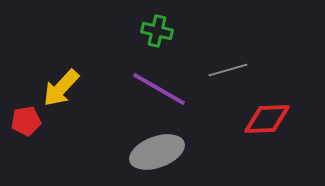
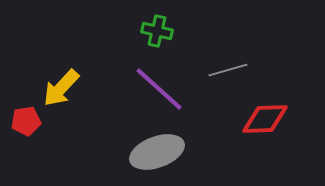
purple line: rotated 12 degrees clockwise
red diamond: moved 2 px left
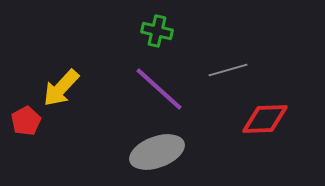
red pentagon: rotated 20 degrees counterclockwise
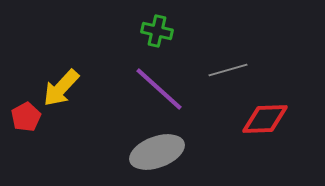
red pentagon: moved 4 px up
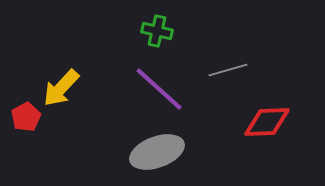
red diamond: moved 2 px right, 3 px down
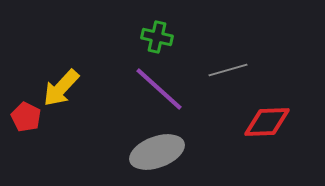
green cross: moved 6 px down
red pentagon: rotated 16 degrees counterclockwise
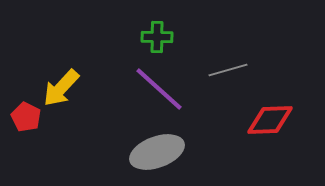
green cross: rotated 12 degrees counterclockwise
red diamond: moved 3 px right, 2 px up
